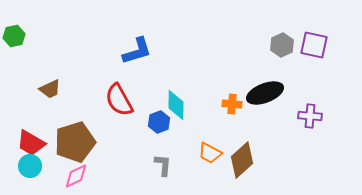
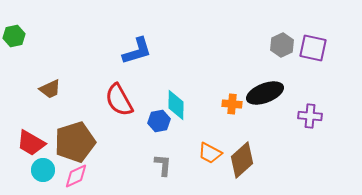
purple square: moved 1 px left, 3 px down
blue hexagon: moved 1 px up; rotated 10 degrees clockwise
cyan circle: moved 13 px right, 4 px down
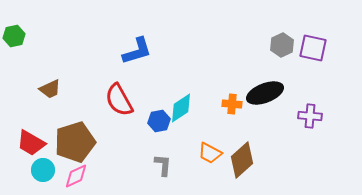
cyan diamond: moved 5 px right, 3 px down; rotated 56 degrees clockwise
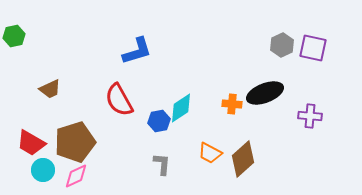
brown diamond: moved 1 px right, 1 px up
gray L-shape: moved 1 px left, 1 px up
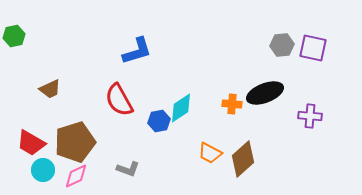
gray hexagon: rotated 20 degrees clockwise
gray L-shape: moved 34 px left, 5 px down; rotated 105 degrees clockwise
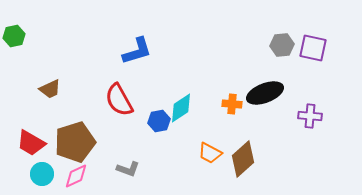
cyan circle: moved 1 px left, 4 px down
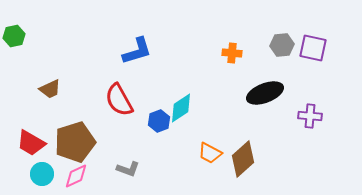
orange cross: moved 51 px up
blue hexagon: rotated 10 degrees counterclockwise
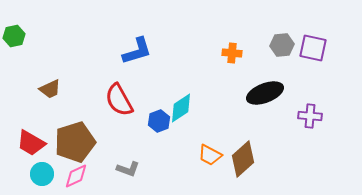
orange trapezoid: moved 2 px down
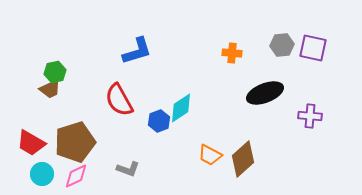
green hexagon: moved 41 px right, 36 px down
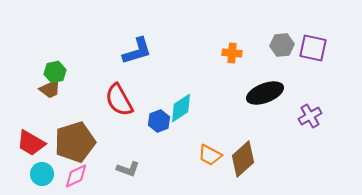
purple cross: rotated 35 degrees counterclockwise
